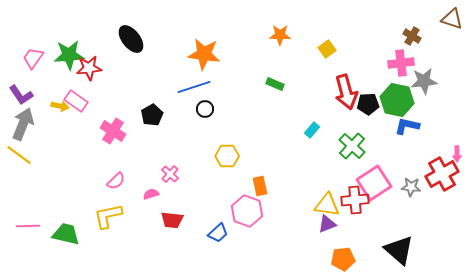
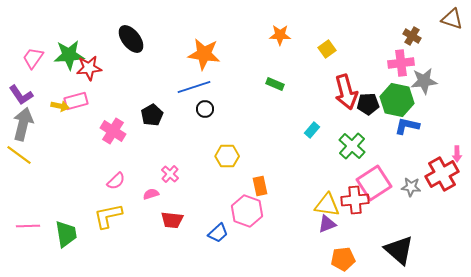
pink rectangle at (76, 101): rotated 50 degrees counterclockwise
gray arrow at (23, 124): rotated 8 degrees counterclockwise
green trapezoid at (66, 234): rotated 68 degrees clockwise
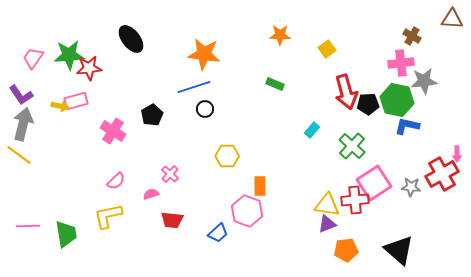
brown triangle at (452, 19): rotated 15 degrees counterclockwise
orange rectangle at (260, 186): rotated 12 degrees clockwise
orange pentagon at (343, 259): moved 3 px right, 9 px up
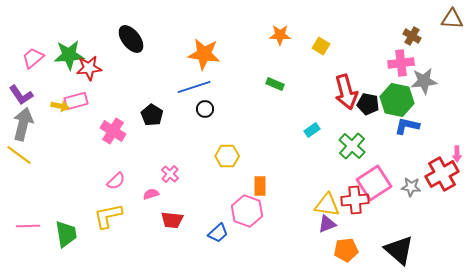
yellow square at (327, 49): moved 6 px left, 3 px up; rotated 24 degrees counterclockwise
pink trapezoid at (33, 58): rotated 15 degrees clockwise
black pentagon at (368, 104): rotated 15 degrees clockwise
black pentagon at (152, 115): rotated 10 degrees counterclockwise
cyan rectangle at (312, 130): rotated 14 degrees clockwise
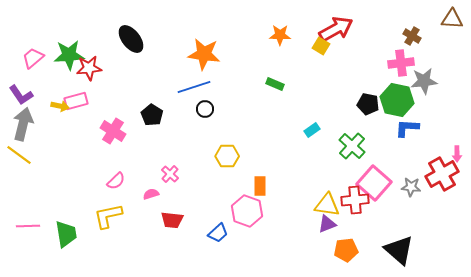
red arrow at (346, 92): moved 10 px left, 63 px up; rotated 104 degrees counterclockwise
blue L-shape at (407, 126): moved 2 px down; rotated 10 degrees counterclockwise
pink square at (374, 183): rotated 16 degrees counterclockwise
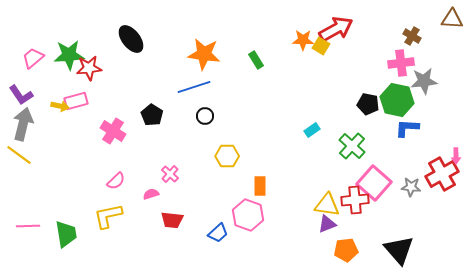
orange star at (280, 35): moved 23 px right, 5 px down
green rectangle at (275, 84): moved 19 px left, 24 px up; rotated 36 degrees clockwise
black circle at (205, 109): moved 7 px down
pink arrow at (457, 154): moved 1 px left, 2 px down
pink hexagon at (247, 211): moved 1 px right, 4 px down
black triangle at (399, 250): rotated 8 degrees clockwise
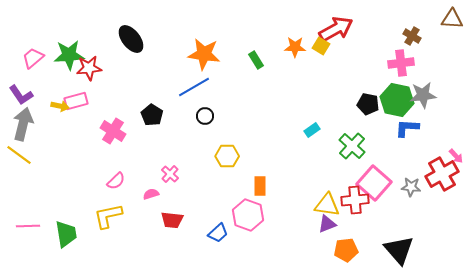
orange star at (303, 40): moved 8 px left, 7 px down
gray star at (424, 81): moved 1 px left, 14 px down
blue line at (194, 87): rotated 12 degrees counterclockwise
pink arrow at (456, 156): rotated 42 degrees counterclockwise
